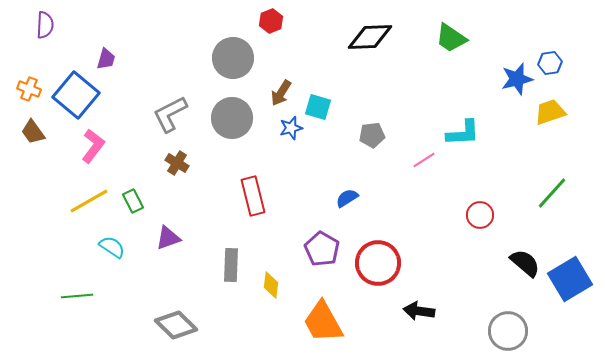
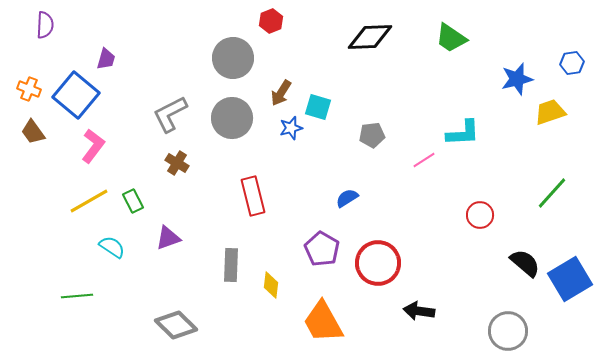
blue hexagon at (550, 63): moved 22 px right
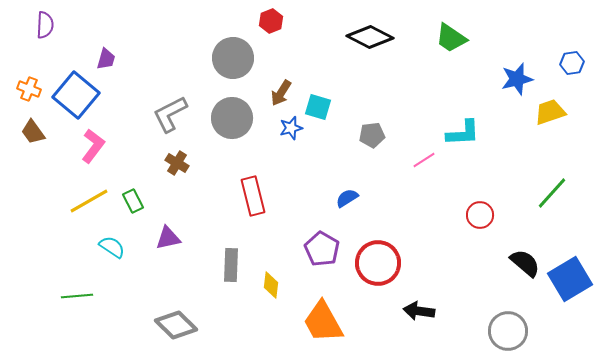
black diamond at (370, 37): rotated 30 degrees clockwise
purple triangle at (168, 238): rotated 8 degrees clockwise
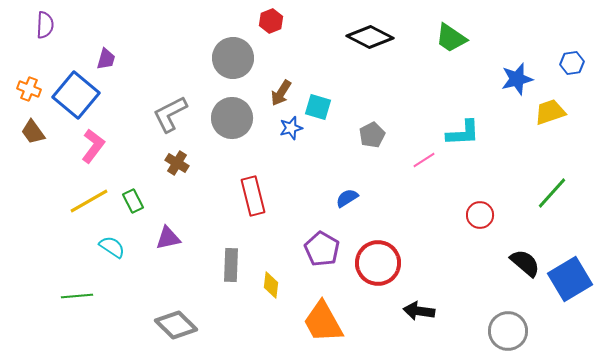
gray pentagon at (372, 135): rotated 20 degrees counterclockwise
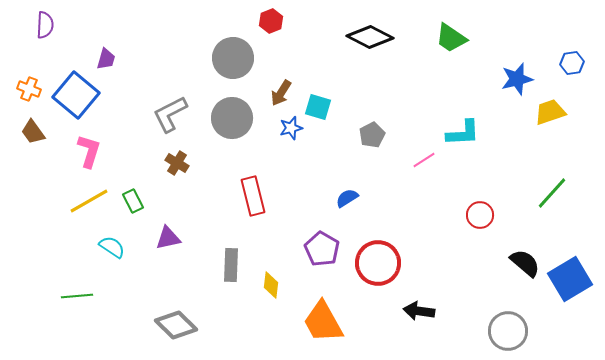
pink L-shape at (93, 146): moved 4 px left, 5 px down; rotated 20 degrees counterclockwise
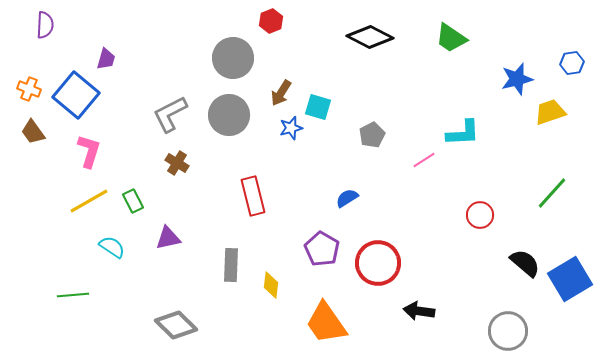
gray circle at (232, 118): moved 3 px left, 3 px up
green line at (77, 296): moved 4 px left, 1 px up
orange trapezoid at (323, 322): moved 3 px right, 1 px down; rotated 6 degrees counterclockwise
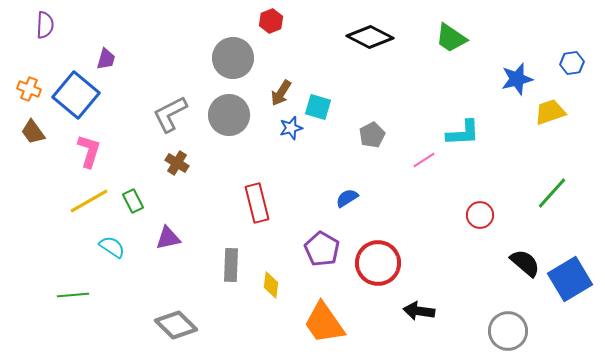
red rectangle at (253, 196): moved 4 px right, 7 px down
orange trapezoid at (326, 323): moved 2 px left
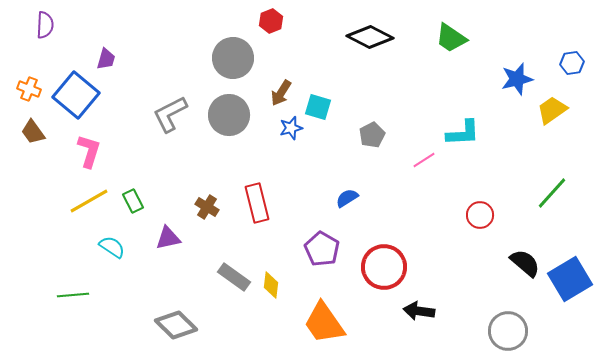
yellow trapezoid at (550, 112): moved 2 px right, 2 px up; rotated 16 degrees counterclockwise
brown cross at (177, 163): moved 30 px right, 44 px down
red circle at (378, 263): moved 6 px right, 4 px down
gray rectangle at (231, 265): moved 3 px right, 12 px down; rotated 56 degrees counterclockwise
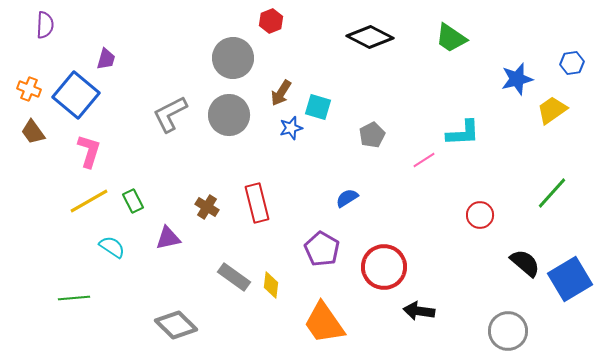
green line at (73, 295): moved 1 px right, 3 px down
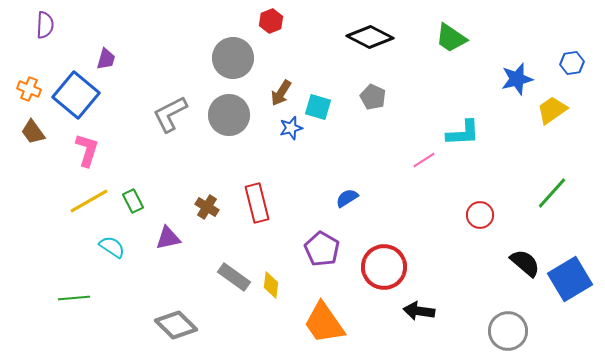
gray pentagon at (372, 135): moved 1 px right, 38 px up; rotated 20 degrees counterclockwise
pink L-shape at (89, 151): moved 2 px left, 1 px up
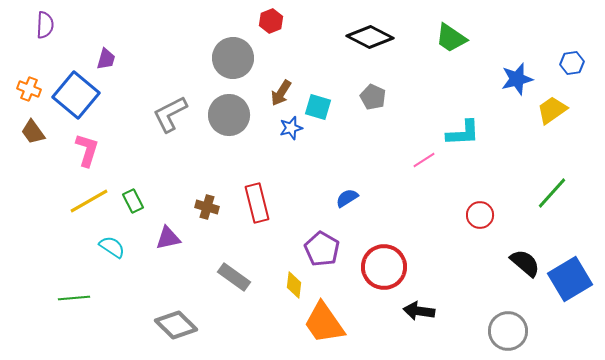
brown cross at (207, 207): rotated 15 degrees counterclockwise
yellow diamond at (271, 285): moved 23 px right
